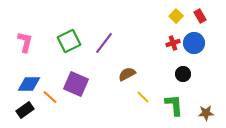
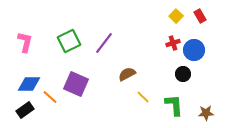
blue circle: moved 7 px down
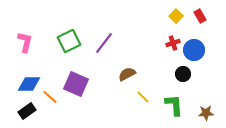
black rectangle: moved 2 px right, 1 px down
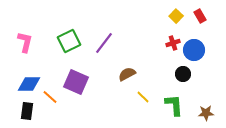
purple square: moved 2 px up
black rectangle: rotated 48 degrees counterclockwise
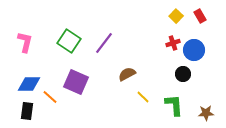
green square: rotated 30 degrees counterclockwise
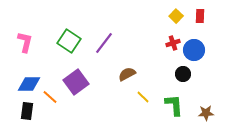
red rectangle: rotated 32 degrees clockwise
purple square: rotated 30 degrees clockwise
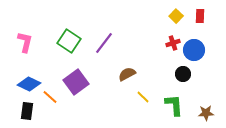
blue diamond: rotated 25 degrees clockwise
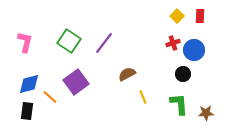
yellow square: moved 1 px right
blue diamond: rotated 40 degrees counterclockwise
yellow line: rotated 24 degrees clockwise
green L-shape: moved 5 px right, 1 px up
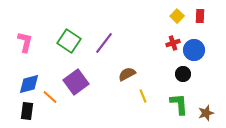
yellow line: moved 1 px up
brown star: rotated 14 degrees counterclockwise
